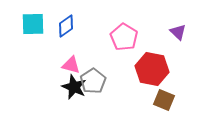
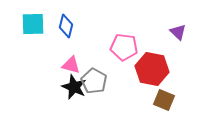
blue diamond: rotated 40 degrees counterclockwise
pink pentagon: moved 10 px down; rotated 24 degrees counterclockwise
gray pentagon: moved 1 px right; rotated 10 degrees counterclockwise
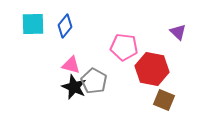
blue diamond: moved 1 px left; rotated 25 degrees clockwise
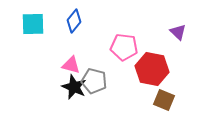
blue diamond: moved 9 px right, 5 px up
gray pentagon: rotated 15 degrees counterclockwise
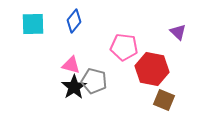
black star: rotated 15 degrees clockwise
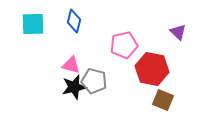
blue diamond: rotated 25 degrees counterclockwise
pink pentagon: moved 2 px up; rotated 20 degrees counterclockwise
black star: rotated 20 degrees clockwise
brown square: moved 1 px left
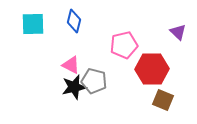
pink triangle: rotated 12 degrees clockwise
red hexagon: rotated 12 degrees counterclockwise
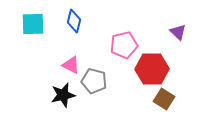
black star: moved 11 px left, 8 px down
brown square: moved 1 px right, 1 px up; rotated 10 degrees clockwise
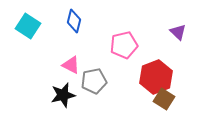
cyan square: moved 5 px left, 2 px down; rotated 35 degrees clockwise
red hexagon: moved 4 px right, 8 px down; rotated 20 degrees counterclockwise
gray pentagon: rotated 25 degrees counterclockwise
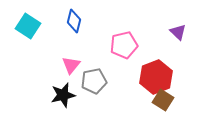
pink triangle: rotated 42 degrees clockwise
brown square: moved 1 px left, 1 px down
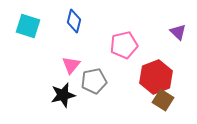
cyan square: rotated 15 degrees counterclockwise
